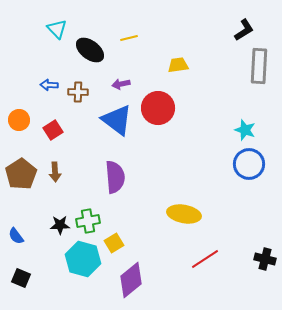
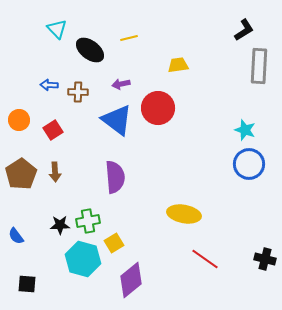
red line: rotated 68 degrees clockwise
black square: moved 6 px right, 6 px down; rotated 18 degrees counterclockwise
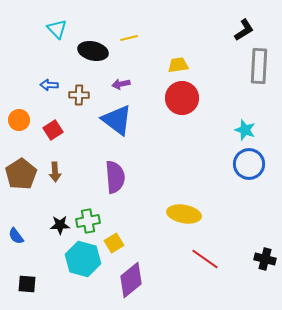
black ellipse: moved 3 px right, 1 px down; rotated 24 degrees counterclockwise
brown cross: moved 1 px right, 3 px down
red circle: moved 24 px right, 10 px up
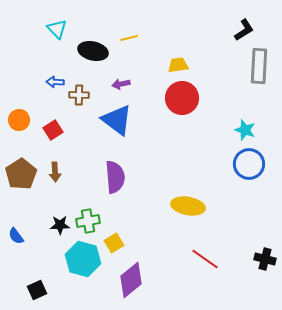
blue arrow: moved 6 px right, 3 px up
yellow ellipse: moved 4 px right, 8 px up
black square: moved 10 px right, 6 px down; rotated 30 degrees counterclockwise
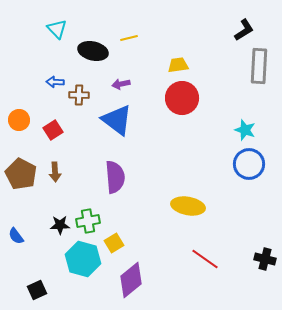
brown pentagon: rotated 12 degrees counterclockwise
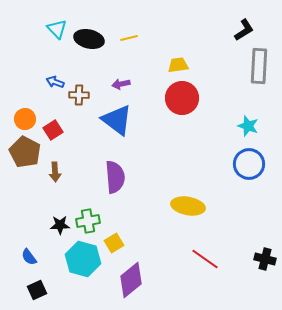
black ellipse: moved 4 px left, 12 px up
blue arrow: rotated 18 degrees clockwise
orange circle: moved 6 px right, 1 px up
cyan star: moved 3 px right, 4 px up
brown pentagon: moved 4 px right, 22 px up
blue semicircle: moved 13 px right, 21 px down
